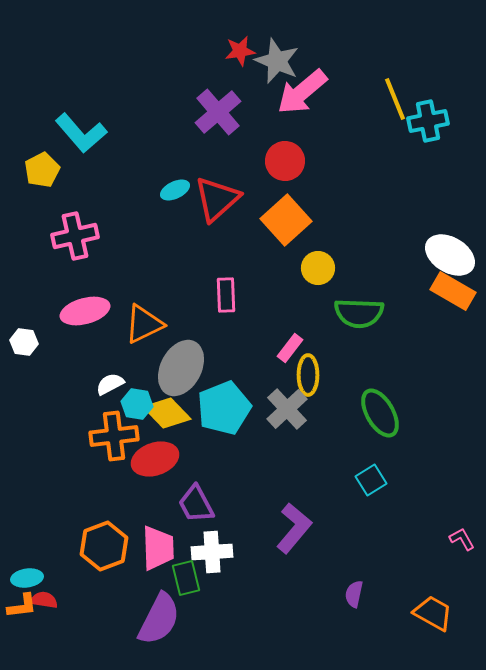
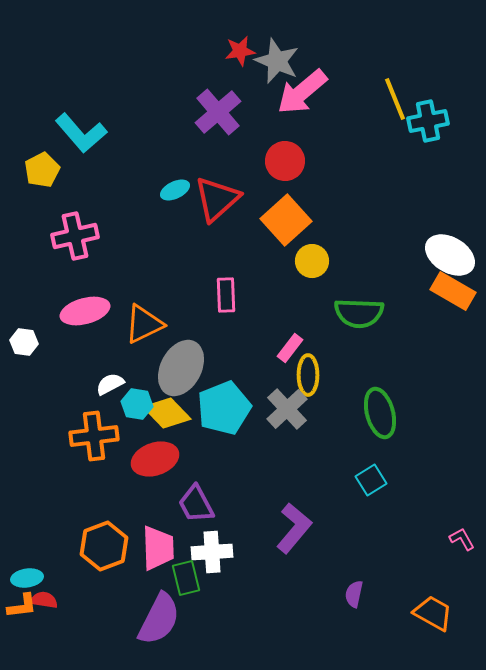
yellow circle at (318, 268): moved 6 px left, 7 px up
green ellipse at (380, 413): rotated 15 degrees clockwise
orange cross at (114, 436): moved 20 px left
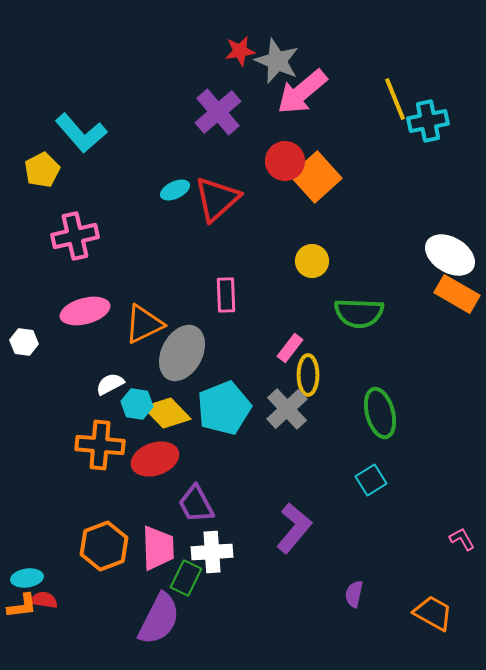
orange square at (286, 220): moved 30 px right, 43 px up
orange rectangle at (453, 291): moved 4 px right, 3 px down
gray ellipse at (181, 368): moved 1 px right, 15 px up
orange cross at (94, 436): moved 6 px right, 9 px down; rotated 12 degrees clockwise
green rectangle at (186, 578): rotated 40 degrees clockwise
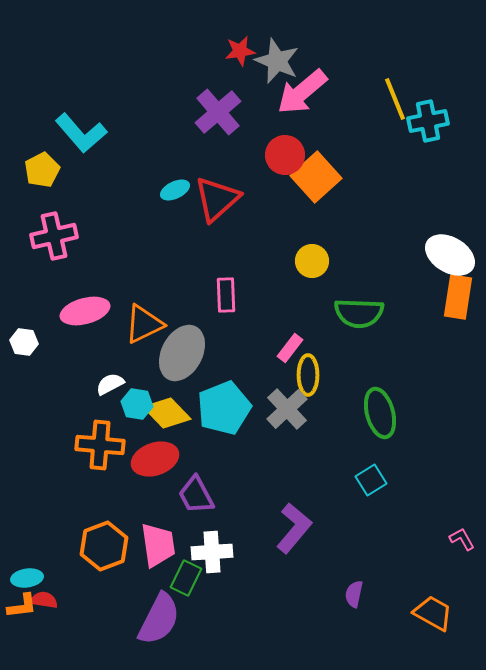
red circle at (285, 161): moved 6 px up
pink cross at (75, 236): moved 21 px left
orange rectangle at (457, 294): moved 1 px right, 3 px down; rotated 69 degrees clockwise
purple trapezoid at (196, 504): moved 9 px up
pink trapezoid at (158, 548): moved 3 px up; rotated 6 degrees counterclockwise
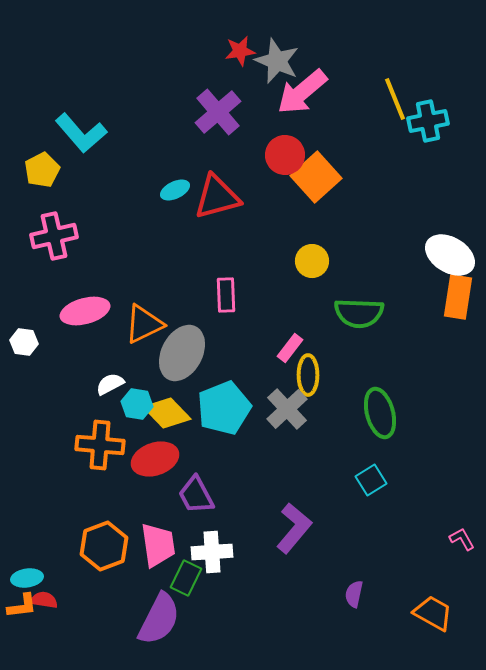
red triangle at (217, 199): moved 2 px up; rotated 27 degrees clockwise
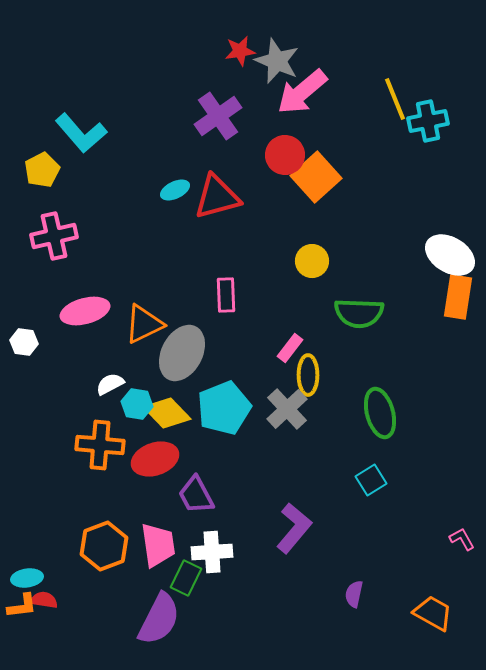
purple cross at (218, 112): moved 4 px down; rotated 6 degrees clockwise
